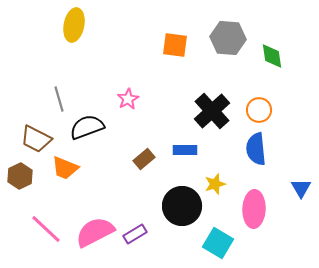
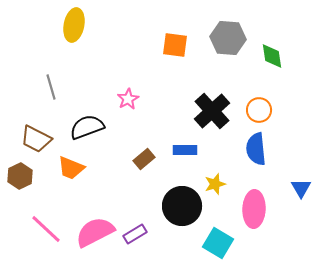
gray line: moved 8 px left, 12 px up
orange trapezoid: moved 6 px right
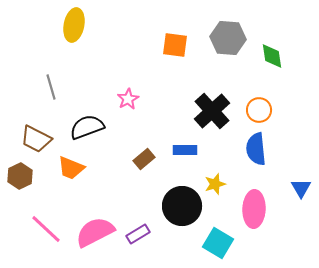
purple rectangle: moved 3 px right
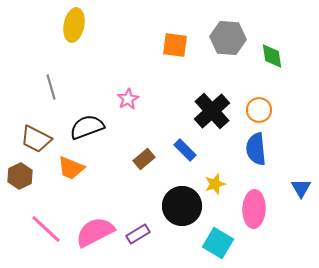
blue rectangle: rotated 45 degrees clockwise
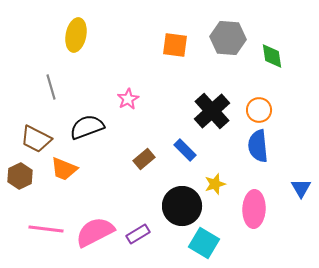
yellow ellipse: moved 2 px right, 10 px down
blue semicircle: moved 2 px right, 3 px up
orange trapezoid: moved 7 px left, 1 px down
pink line: rotated 36 degrees counterclockwise
cyan square: moved 14 px left
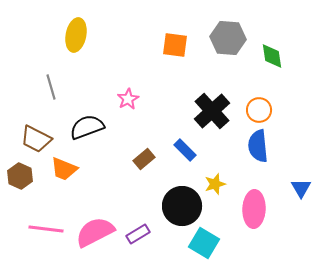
brown hexagon: rotated 10 degrees counterclockwise
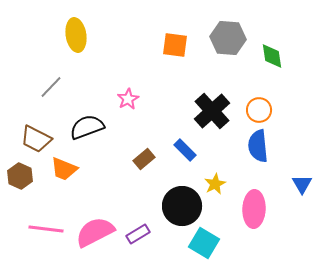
yellow ellipse: rotated 20 degrees counterclockwise
gray line: rotated 60 degrees clockwise
yellow star: rotated 10 degrees counterclockwise
blue triangle: moved 1 px right, 4 px up
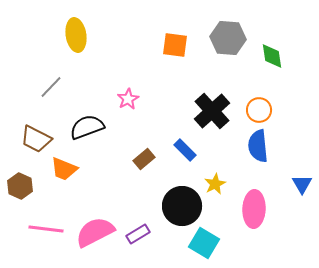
brown hexagon: moved 10 px down
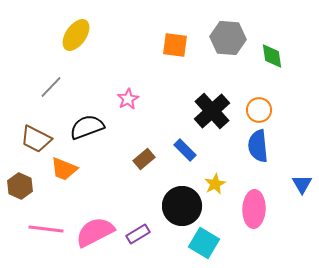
yellow ellipse: rotated 44 degrees clockwise
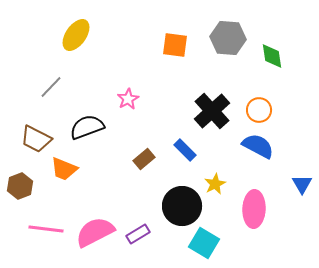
blue semicircle: rotated 124 degrees clockwise
brown hexagon: rotated 15 degrees clockwise
